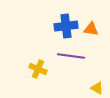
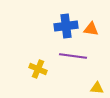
purple line: moved 2 px right
yellow triangle: rotated 24 degrees counterclockwise
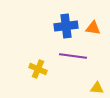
orange triangle: moved 2 px right, 1 px up
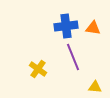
purple line: moved 1 px down; rotated 60 degrees clockwise
yellow cross: rotated 12 degrees clockwise
yellow triangle: moved 2 px left, 1 px up
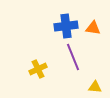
yellow cross: rotated 30 degrees clockwise
